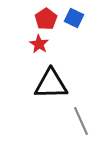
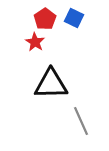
red pentagon: moved 1 px left
red star: moved 4 px left, 2 px up
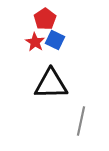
blue square: moved 19 px left, 22 px down
gray line: rotated 36 degrees clockwise
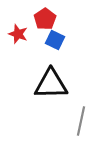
red star: moved 17 px left, 8 px up; rotated 12 degrees counterclockwise
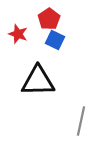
red pentagon: moved 4 px right
black triangle: moved 13 px left, 3 px up
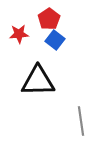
red star: moved 1 px right; rotated 24 degrees counterclockwise
blue square: rotated 12 degrees clockwise
gray line: rotated 20 degrees counterclockwise
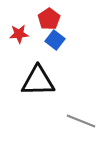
gray line: rotated 60 degrees counterclockwise
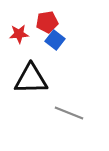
red pentagon: moved 2 px left, 3 px down; rotated 25 degrees clockwise
black triangle: moved 7 px left, 2 px up
gray line: moved 12 px left, 8 px up
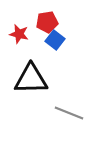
red star: rotated 18 degrees clockwise
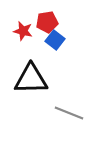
red star: moved 4 px right, 3 px up
